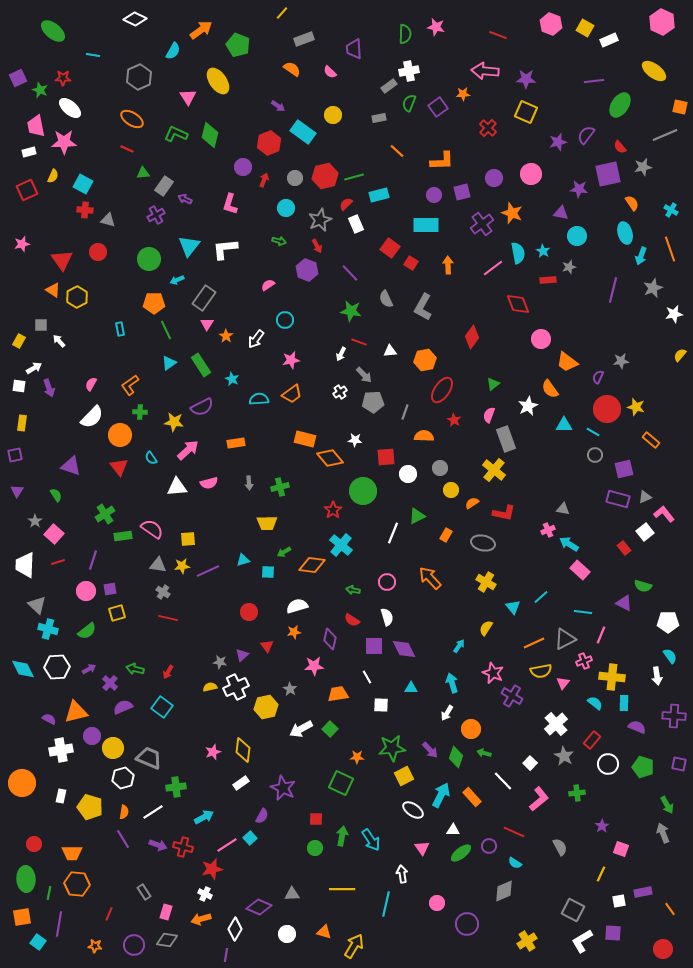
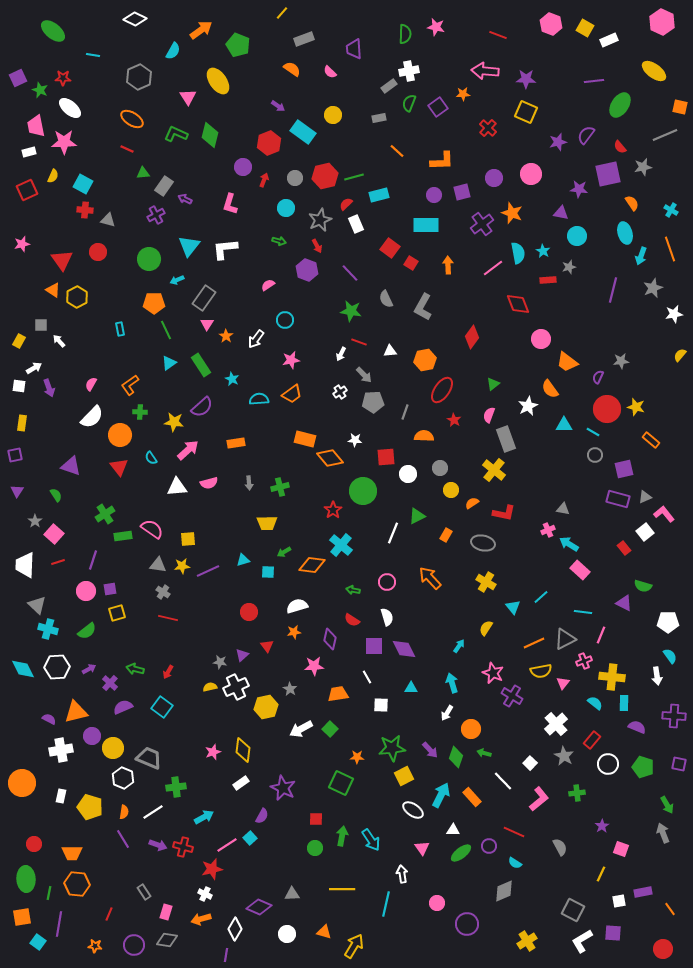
purple semicircle at (202, 407): rotated 15 degrees counterclockwise
white hexagon at (123, 778): rotated 20 degrees counterclockwise
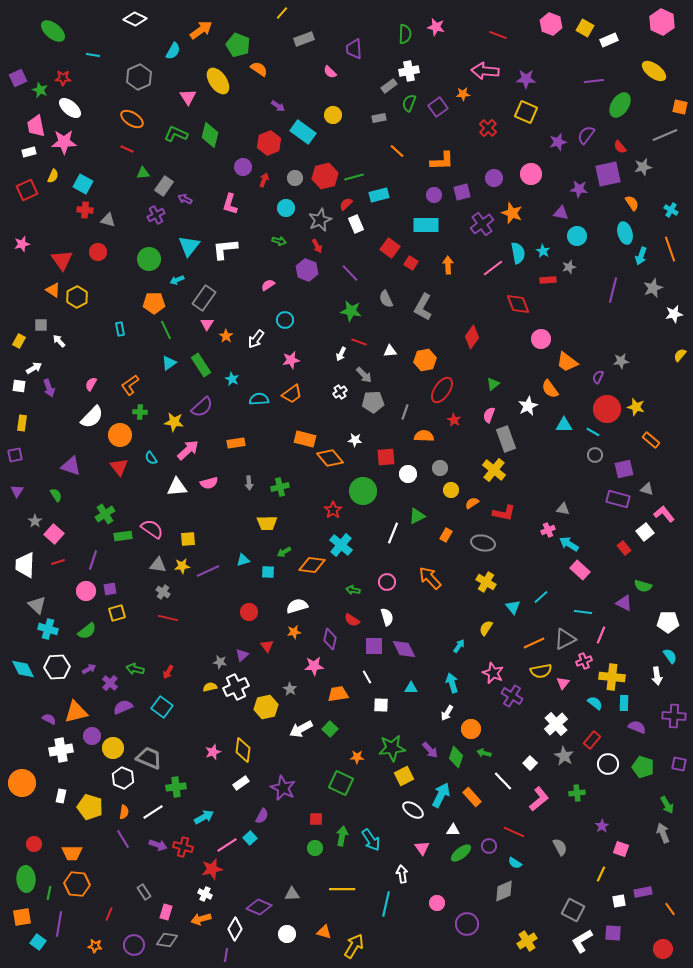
orange semicircle at (292, 69): moved 33 px left
gray triangle at (645, 497): moved 2 px right, 8 px up; rotated 40 degrees clockwise
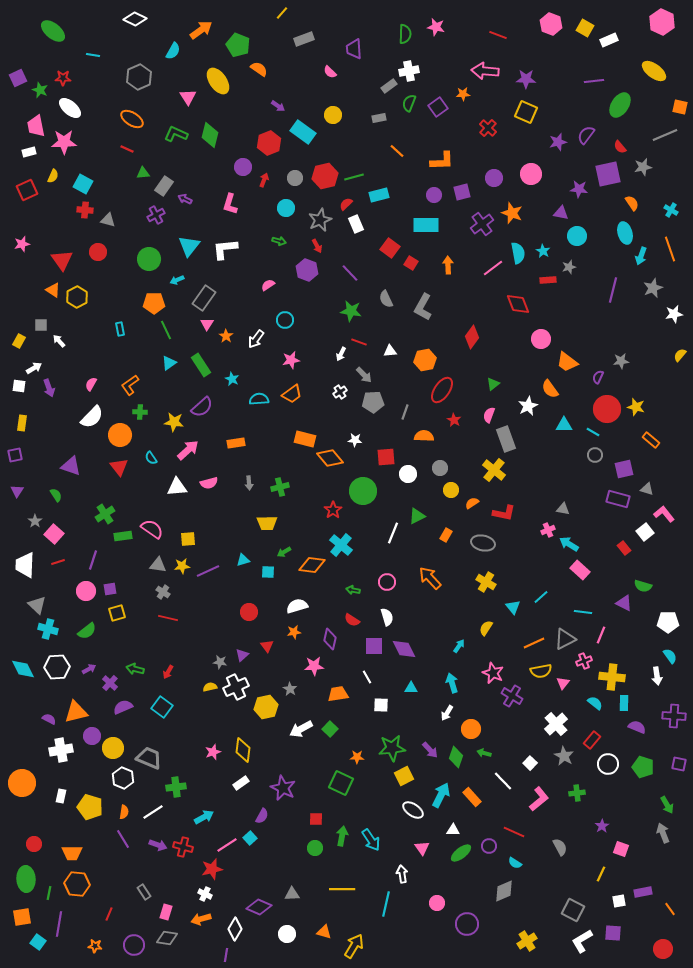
gray diamond at (167, 940): moved 2 px up
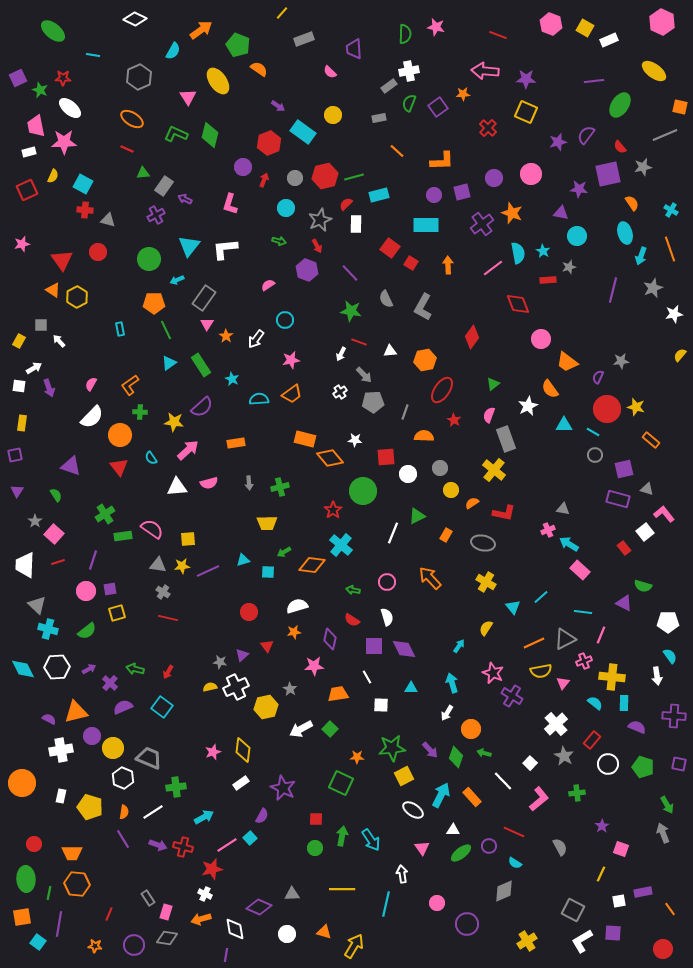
white rectangle at (356, 224): rotated 24 degrees clockwise
gray rectangle at (144, 892): moved 4 px right, 6 px down
white diamond at (235, 929): rotated 40 degrees counterclockwise
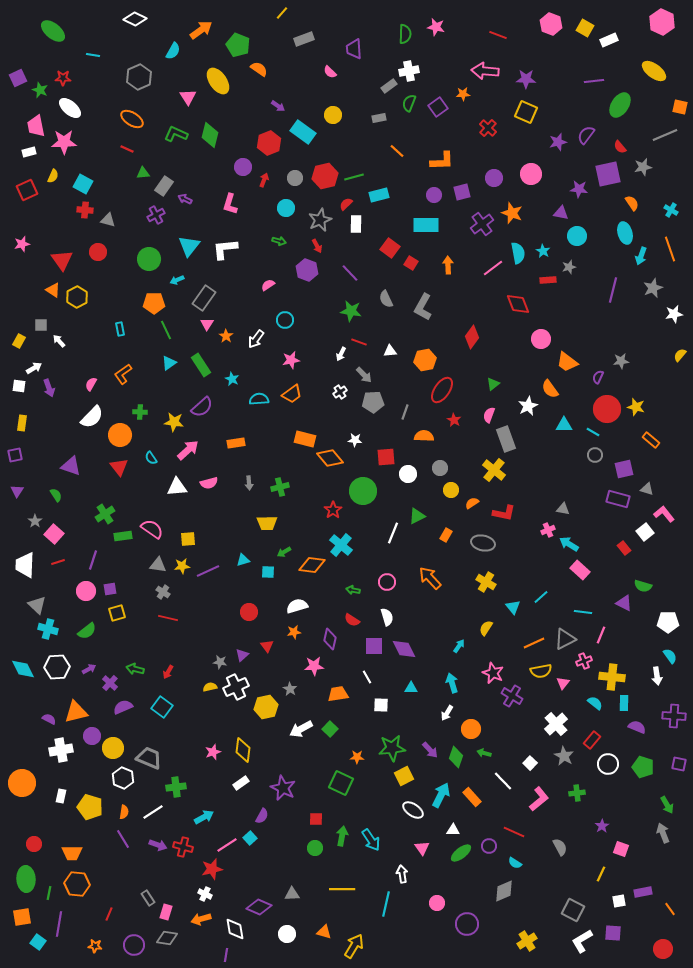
orange L-shape at (130, 385): moved 7 px left, 11 px up
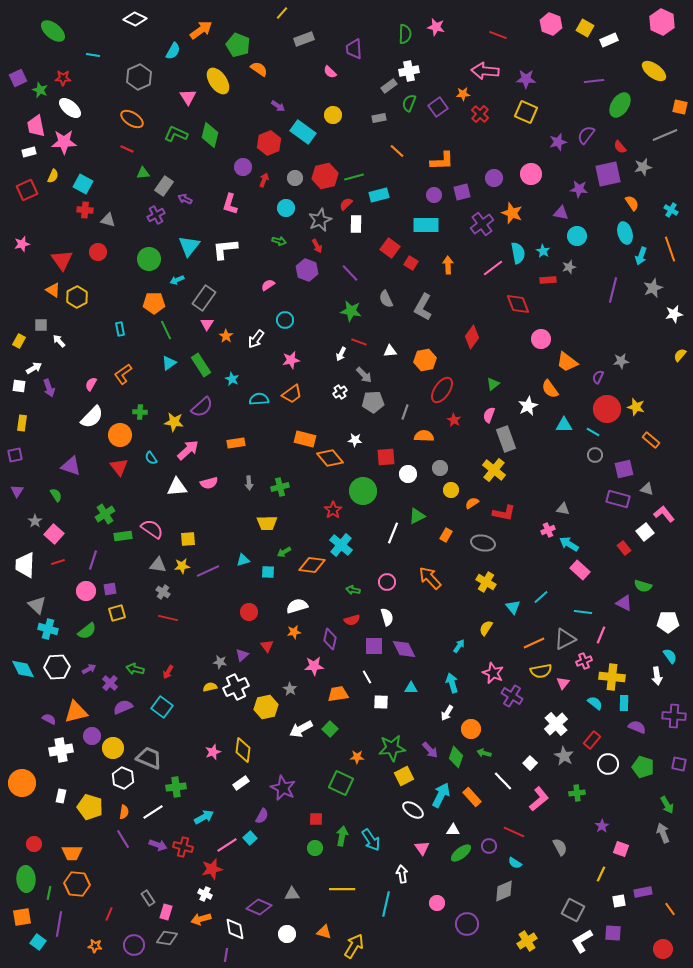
red cross at (488, 128): moved 8 px left, 14 px up
red semicircle at (352, 620): rotated 49 degrees counterclockwise
white square at (381, 705): moved 3 px up
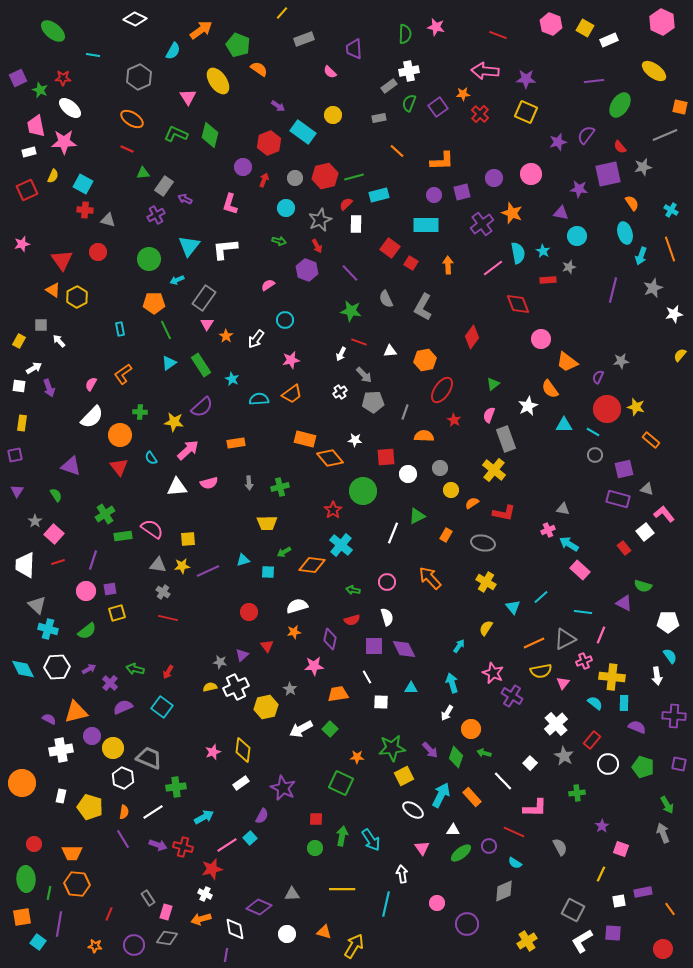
pink L-shape at (539, 799): moved 4 px left, 9 px down; rotated 40 degrees clockwise
